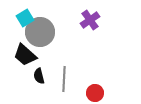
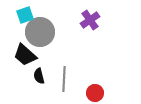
cyan square: moved 3 px up; rotated 12 degrees clockwise
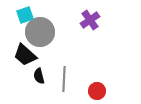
red circle: moved 2 px right, 2 px up
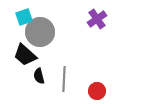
cyan square: moved 1 px left, 2 px down
purple cross: moved 7 px right, 1 px up
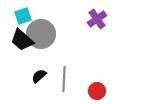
cyan square: moved 1 px left, 1 px up
gray circle: moved 1 px right, 2 px down
black trapezoid: moved 3 px left, 15 px up
black semicircle: rotated 63 degrees clockwise
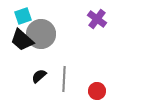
purple cross: rotated 18 degrees counterclockwise
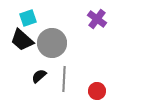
cyan square: moved 5 px right, 2 px down
gray circle: moved 11 px right, 9 px down
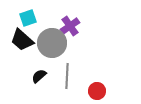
purple cross: moved 27 px left, 7 px down; rotated 18 degrees clockwise
gray line: moved 3 px right, 3 px up
